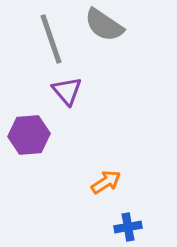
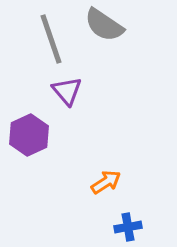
purple hexagon: rotated 21 degrees counterclockwise
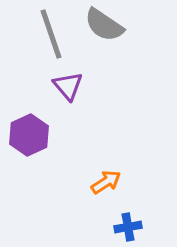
gray line: moved 5 px up
purple triangle: moved 1 px right, 5 px up
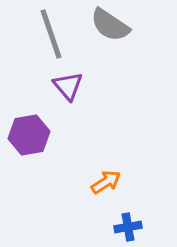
gray semicircle: moved 6 px right
purple hexagon: rotated 15 degrees clockwise
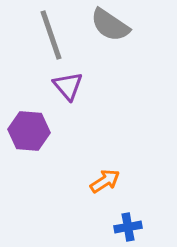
gray line: moved 1 px down
purple hexagon: moved 4 px up; rotated 15 degrees clockwise
orange arrow: moved 1 px left, 1 px up
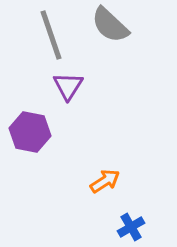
gray semicircle: rotated 9 degrees clockwise
purple triangle: rotated 12 degrees clockwise
purple hexagon: moved 1 px right, 1 px down; rotated 6 degrees clockwise
blue cross: moved 3 px right; rotated 20 degrees counterclockwise
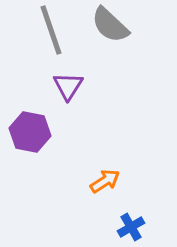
gray line: moved 5 px up
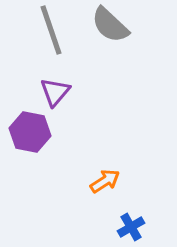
purple triangle: moved 13 px left, 6 px down; rotated 8 degrees clockwise
